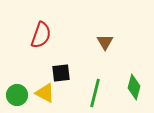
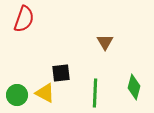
red semicircle: moved 17 px left, 16 px up
green line: rotated 12 degrees counterclockwise
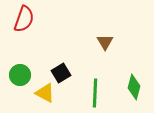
black square: rotated 24 degrees counterclockwise
green circle: moved 3 px right, 20 px up
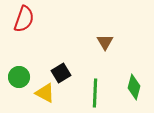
green circle: moved 1 px left, 2 px down
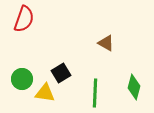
brown triangle: moved 1 px right, 1 px down; rotated 30 degrees counterclockwise
green circle: moved 3 px right, 2 px down
yellow triangle: rotated 20 degrees counterclockwise
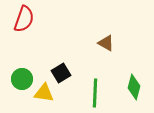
yellow triangle: moved 1 px left
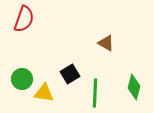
black square: moved 9 px right, 1 px down
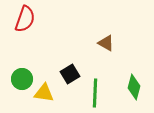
red semicircle: moved 1 px right
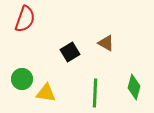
black square: moved 22 px up
yellow triangle: moved 2 px right
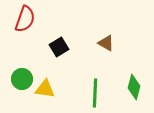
black square: moved 11 px left, 5 px up
yellow triangle: moved 1 px left, 4 px up
